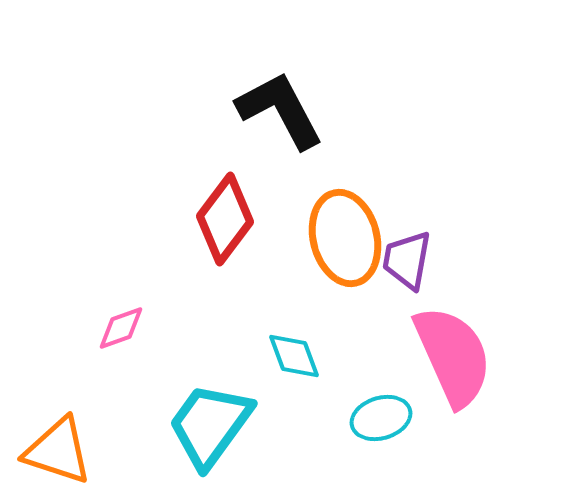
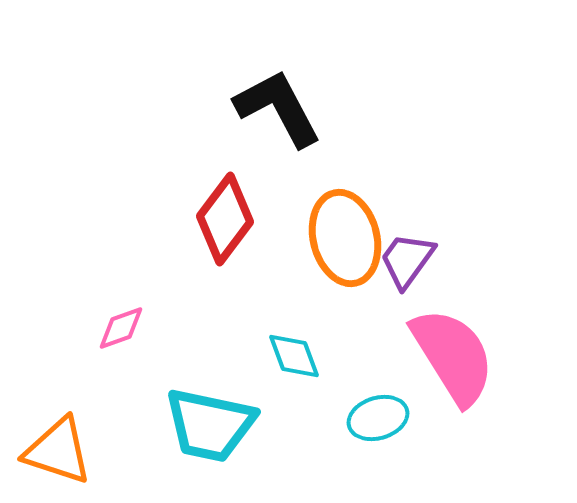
black L-shape: moved 2 px left, 2 px up
purple trapezoid: rotated 26 degrees clockwise
pink semicircle: rotated 8 degrees counterclockwise
cyan ellipse: moved 3 px left
cyan trapezoid: rotated 114 degrees counterclockwise
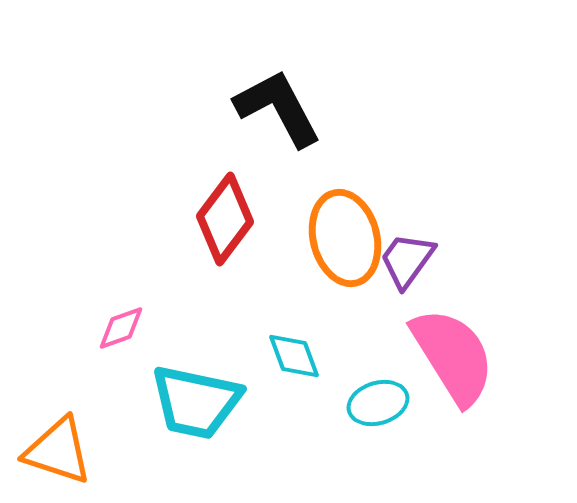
cyan ellipse: moved 15 px up
cyan trapezoid: moved 14 px left, 23 px up
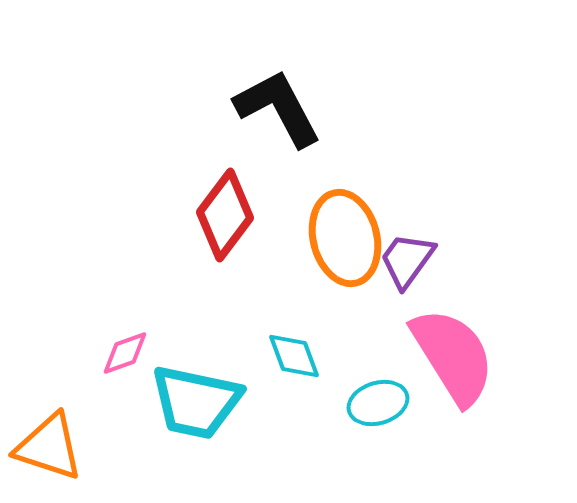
red diamond: moved 4 px up
pink diamond: moved 4 px right, 25 px down
orange triangle: moved 9 px left, 4 px up
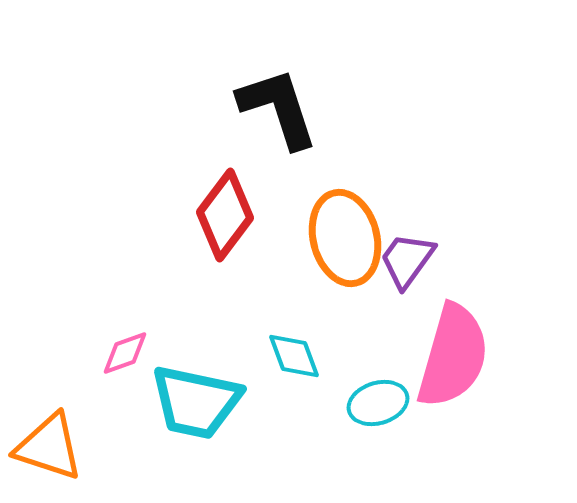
black L-shape: rotated 10 degrees clockwise
pink semicircle: rotated 48 degrees clockwise
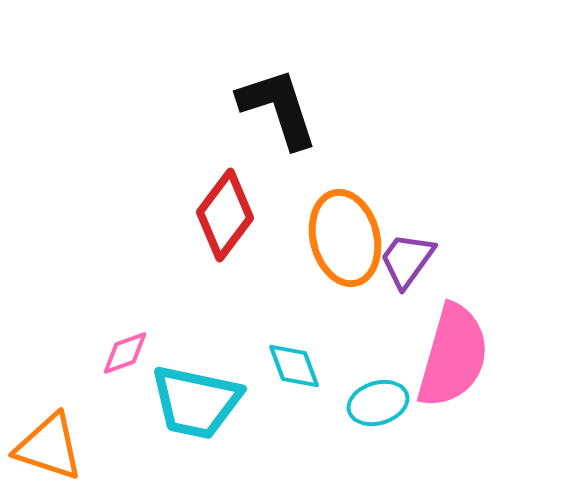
cyan diamond: moved 10 px down
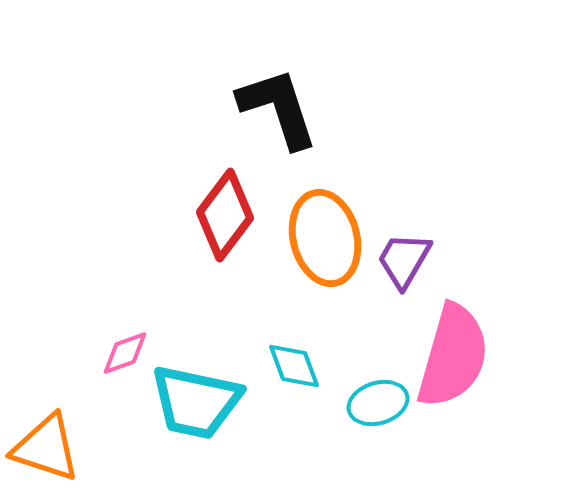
orange ellipse: moved 20 px left
purple trapezoid: moved 3 px left; rotated 6 degrees counterclockwise
orange triangle: moved 3 px left, 1 px down
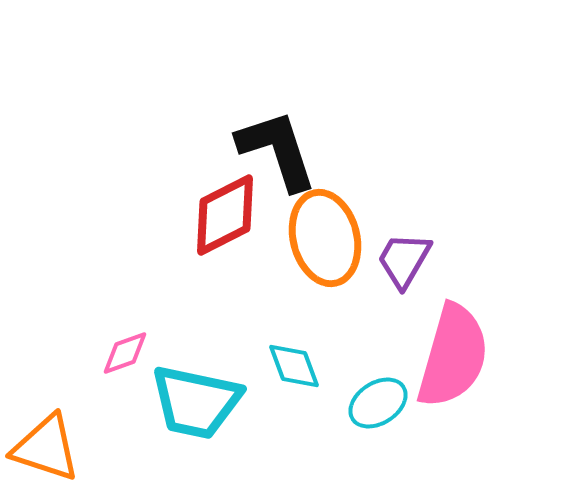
black L-shape: moved 1 px left, 42 px down
red diamond: rotated 26 degrees clockwise
cyan ellipse: rotated 16 degrees counterclockwise
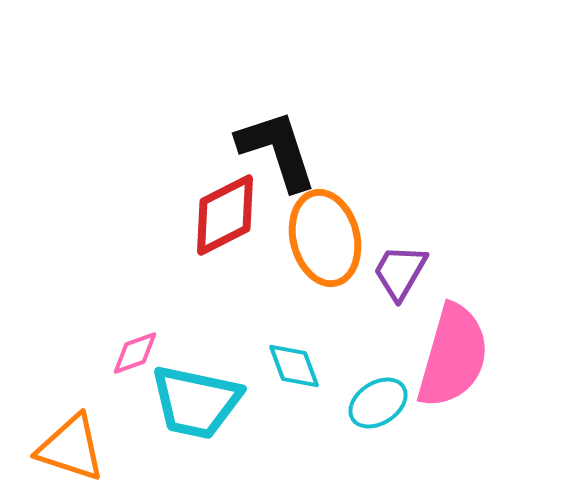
purple trapezoid: moved 4 px left, 12 px down
pink diamond: moved 10 px right
orange triangle: moved 25 px right
